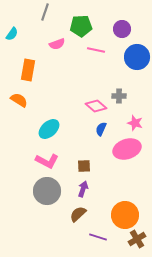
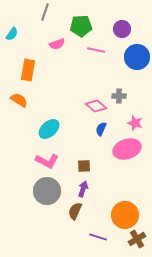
brown semicircle: moved 3 px left, 3 px up; rotated 24 degrees counterclockwise
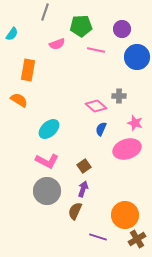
brown square: rotated 32 degrees counterclockwise
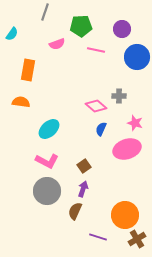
orange semicircle: moved 2 px right, 2 px down; rotated 24 degrees counterclockwise
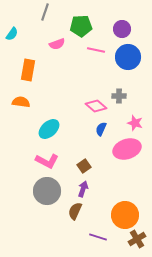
blue circle: moved 9 px left
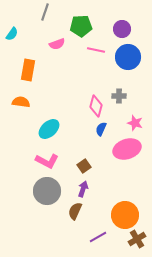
pink diamond: rotated 65 degrees clockwise
purple line: rotated 48 degrees counterclockwise
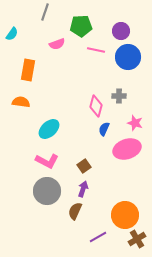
purple circle: moved 1 px left, 2 px down
blue semicircle: moved 3 px right
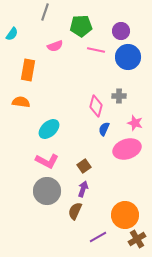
pink semicircle: moved 2 px left, 2 px down
